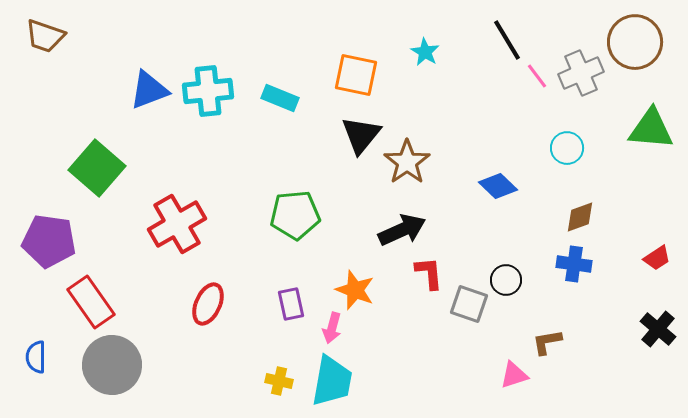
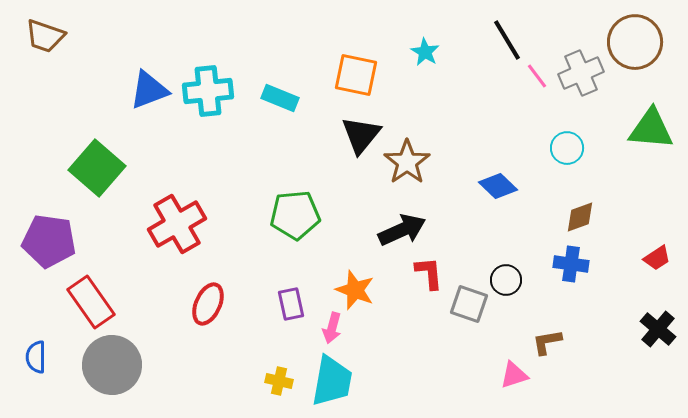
blue cross: moved 3 px left
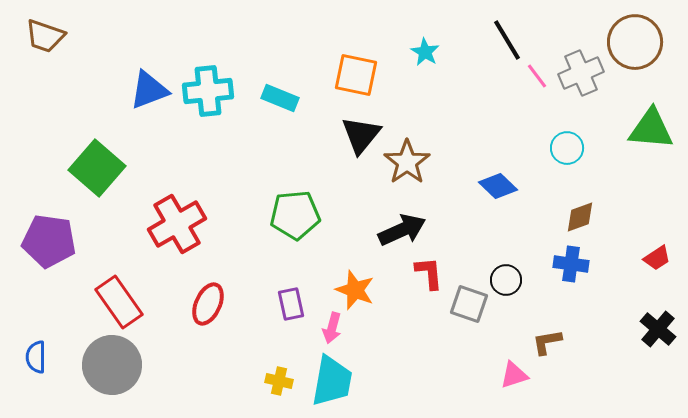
red rectangle: moved 28 px right
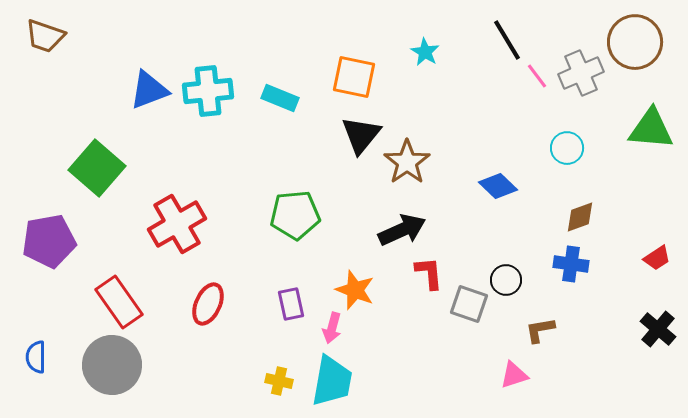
orange square: moved 2 px left, 2 px down
purple pentagon: rotated 18 degrees counterclockwise
brown L-shape: moved 7 px left, 12 px up
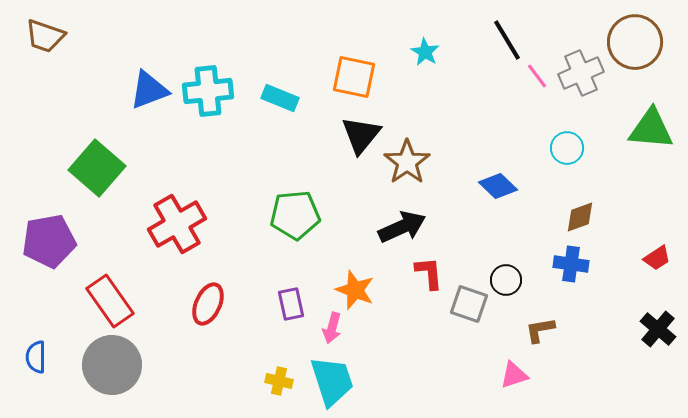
black arrow: moved 3 px up
red rectangle: moved 9 px left, 1 px up
cyan trapezoid: rotated 28 degrees counterclockwise
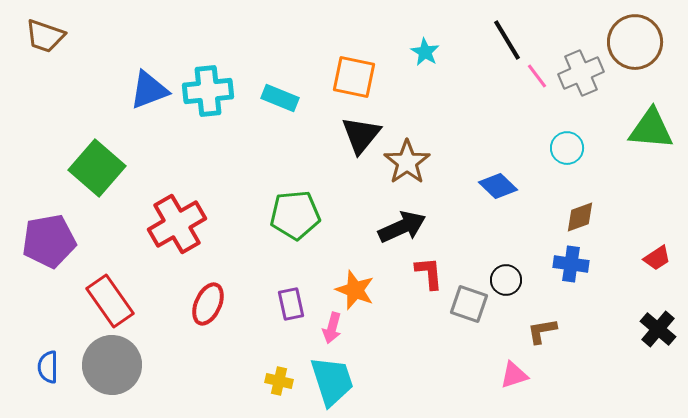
brown L-shape: moved 2 px right, 1 px down
blue semicircle: moved 12 px right, 10 px down
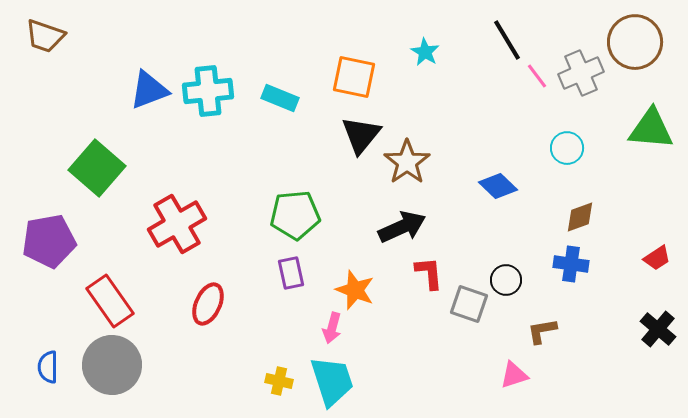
purple rectangle: moved 31 px up
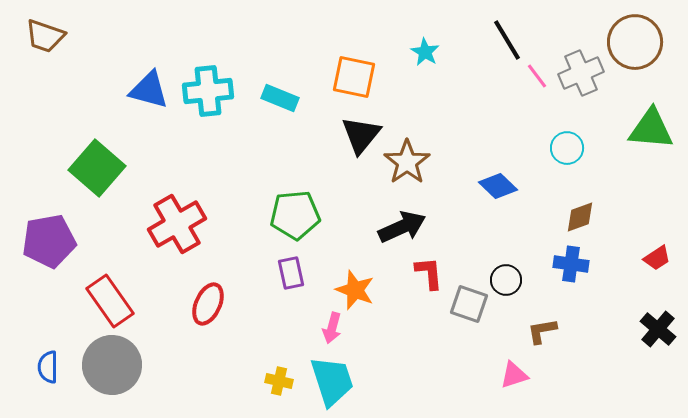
blue triangle: rotated 36 degrees clockwise
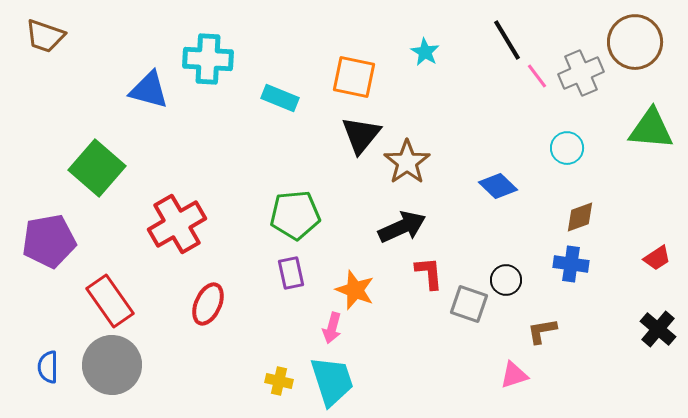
cyan cross: moved 32 px up; rotated 9 degrees clockwise
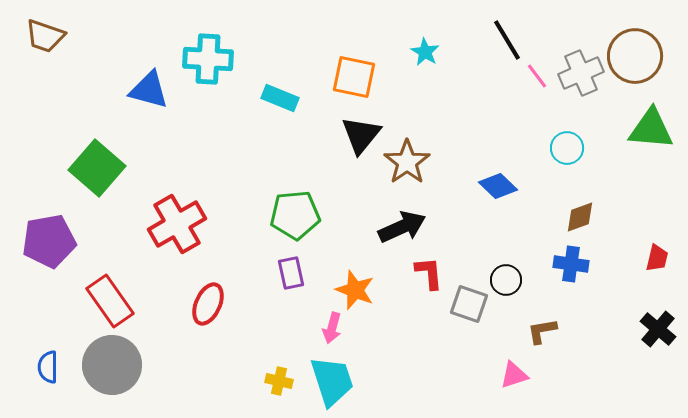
brown circle: moved 14 px down
red trapezoid: rotated 44 degrees counterclockwise
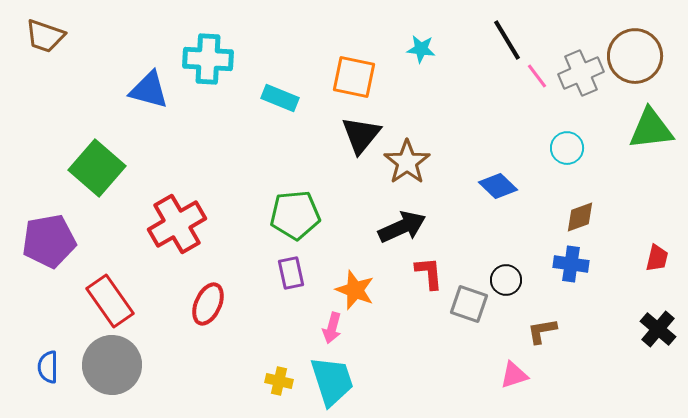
cyan star: moved 4 px left, 3 px up; rotated 24 degrees counterclockwise
green triangle: rotated 12 degrees counterclockwise
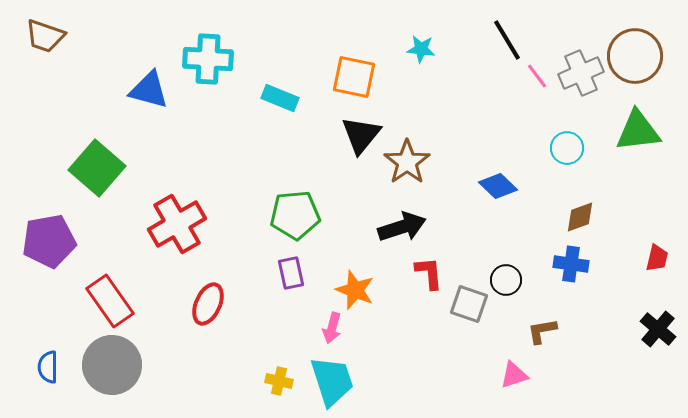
green triangle: moved 13 px left, 2 px down
black arrow: rotated 6 degrees clockwise
